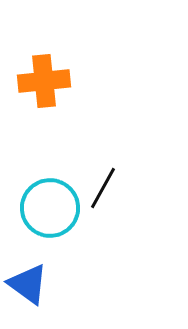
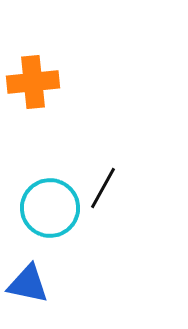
orange cross: moved 11 px left, 1 px down
blue triangle: rotated 24 degrees counterclockwise
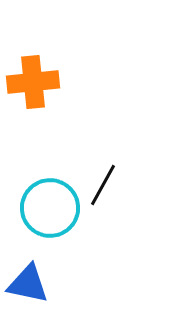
black line: moved 3 px up
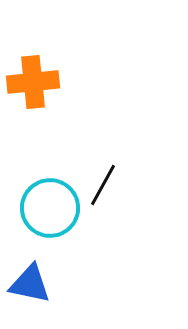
blue triangle: moved 2 px right
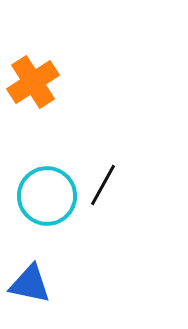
orange cross: rotated 27 degrees counterclockwise
cyan circle: moved 3 px left, 12 px up
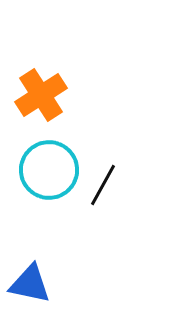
orange cross: moved 8 px right, 13 px down
cyan circle: moved 2 px right, 26 px up
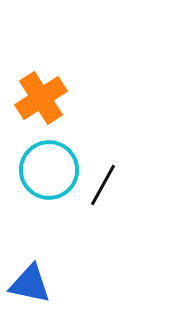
orange cross: moved 3 px down
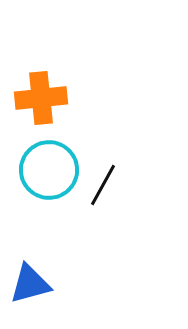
orange cross: rotated 27 degrees clockwise
blue triangle: rotated 27 degrees counterclockwise
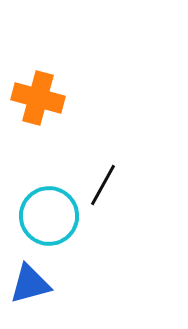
orange cross: moved 3 px left; rotated 21 degrees clockwise
cyan circle: moved 46 px down
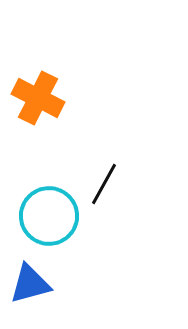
orange cross: rotated 12 degrees clockwise
black line: moved 1 px right, 1 px up
